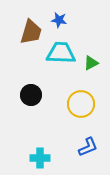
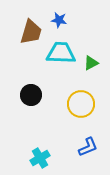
cyan cross: rotated 30 degrees counterclockwise
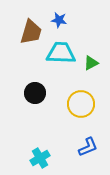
black circle: moved 4 px right, 2 px up
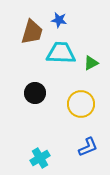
brown trapezoid: moved 1 px right
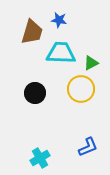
yellow circle: moved 15 px up
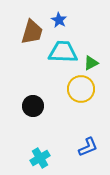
blue star: rotated 21 degrees clockwise
cyan trapezoid: moved 2 px right, 1 px up
black circle: moved 2 px left, 13 px down
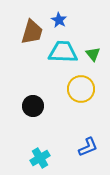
green triangle: moved 2 px right, 9 px up; rotated 42 degrees counterclockwise
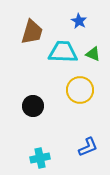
blue star: moved 20 px right, 1 px down
green triangle: rotated 28 degrees counterclockwise
yellow circle: moved 1 px left, 1 px down
cyan cross: rotated 18 degrees clockwise
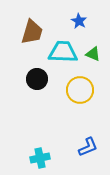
black circle: moved 4 px right, 27 px up
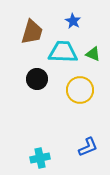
blue star: moved 6 px left
